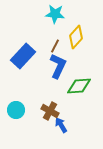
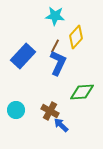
cyan star: moved 2 px down
blue L-shape: moved 3 px up
green diamond: moved 3 px right, 6 px down
blue arrow: rotated 14 degrees counterclockwise
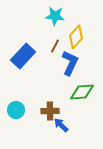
blue L-shape: moved 12 px right
brown cross: rotated 30 degrees counterclockwise
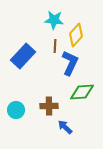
cyan star: moved 1 px left, 4 px down
yellow diamond: moved 2 px up
brown line: rotated 24 degrees counterclockwise
brown cross: moved 1 px left, 5 px up
blue arrow: moved 4 px right, 2 px down
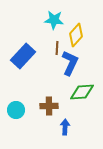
brown line: moved 2 px right, 2 px down
blue arrow: rotated 49 degrees clockwise
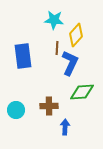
blue rectangle: rotated 50 degrees counterclockwise
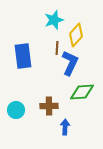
cyan star: rotated 24 degrees counterclockwise
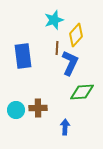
brown cross: moved 11 px left, 2 px down
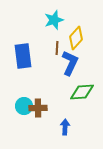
yellow diamond: moved 3 px down
cyan circle: moved 8 px right, 4 px up
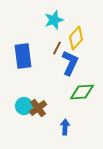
brown line: rotated 24 degrees clockwise
brown cross: rotated 36 degrees counterclockwise
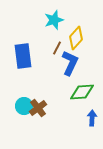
blue arrow: moved 27 px right, 9 px up
